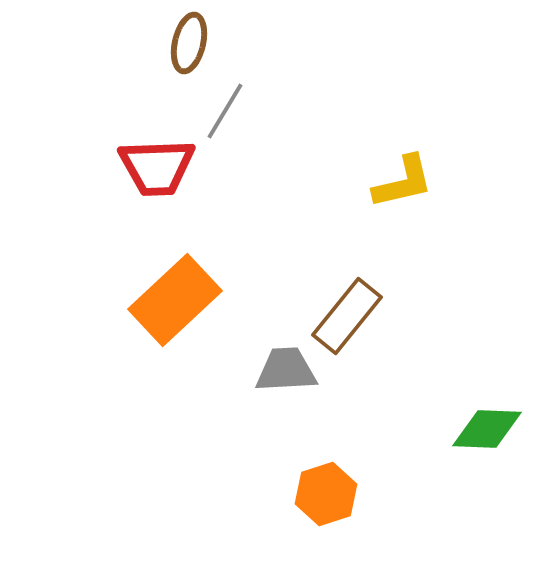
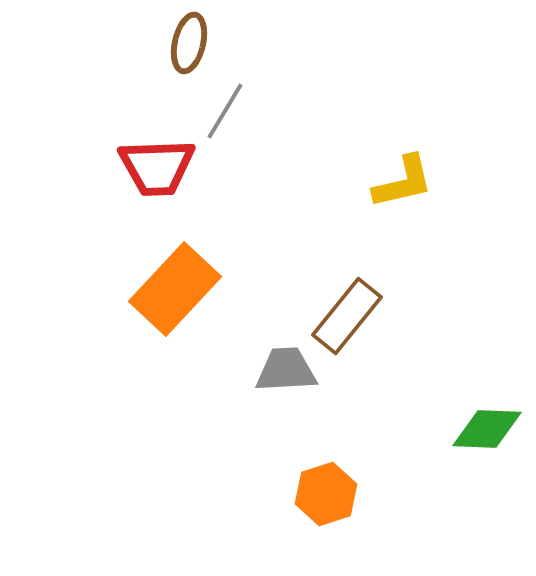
orange rectangle: moved 11 px up; rotated 4 degrees counterclockwise
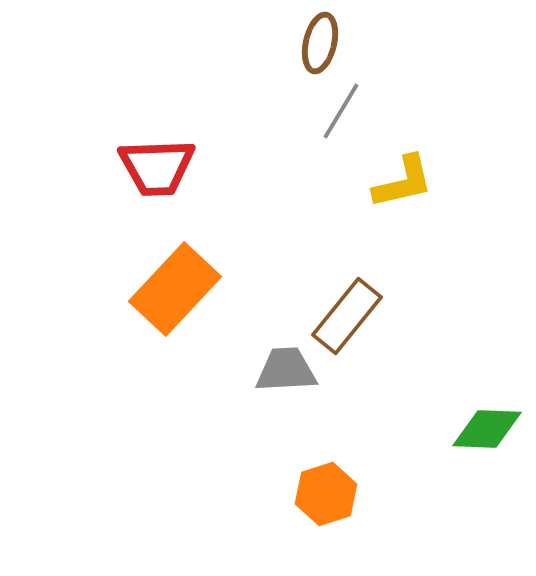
brown ellipse: moved 131 px right
gray line: moved 116 px right
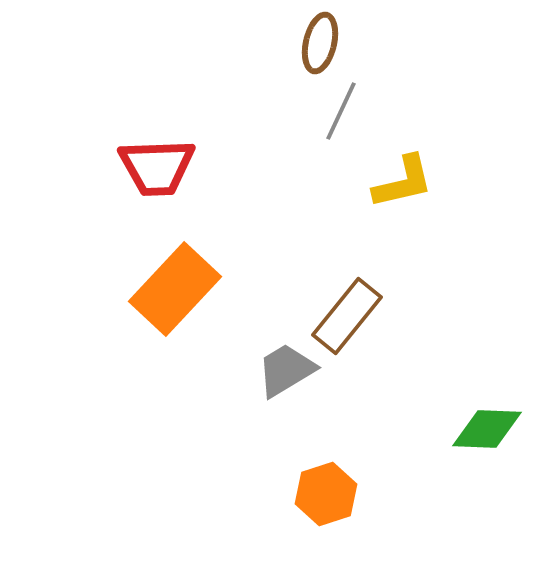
gray line: rotated 6 degrees counterclockwise
gray trapezoid: rotated 28 degrees counterclockwise
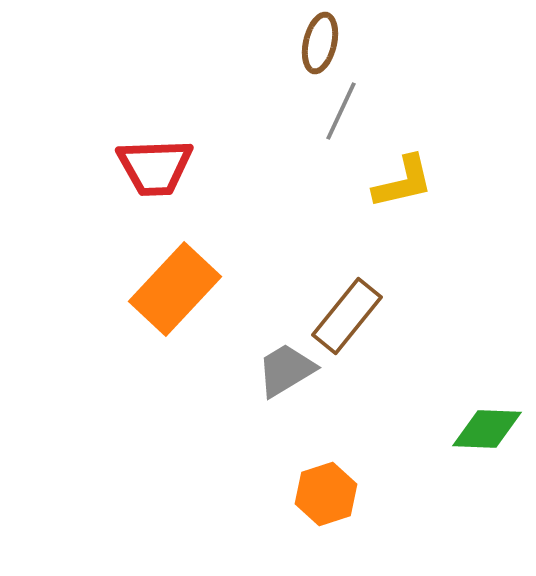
red trapezoid: moved 2 px left
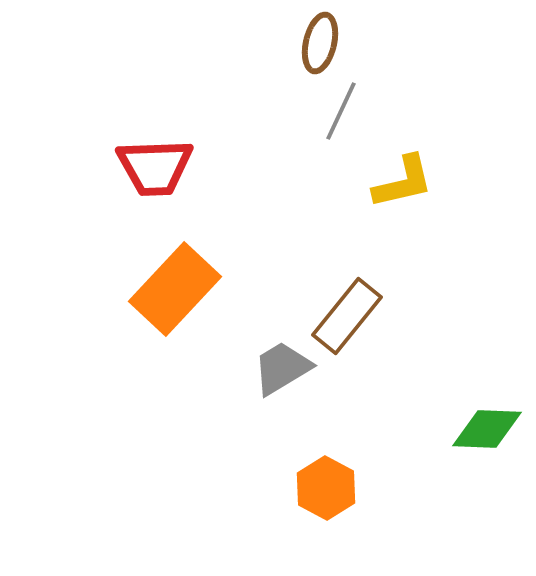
gray trapezoid: moved 4 px left, 2 px up
orange hexagon: moved 6 px up; rotated 14 degrees counterclockwise
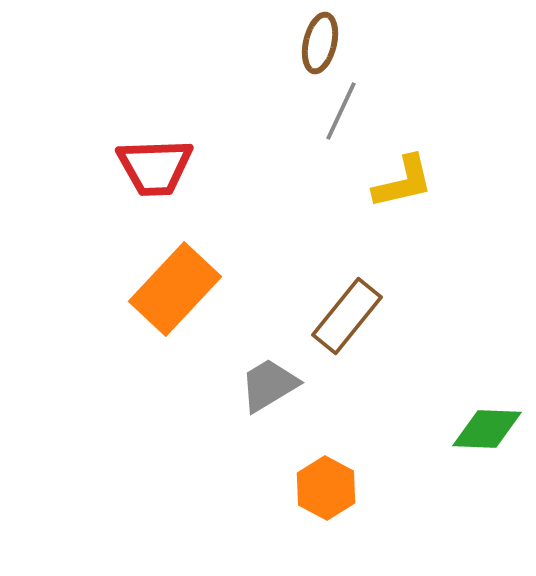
gray trapezoid: moved 13 px left, 17 px down
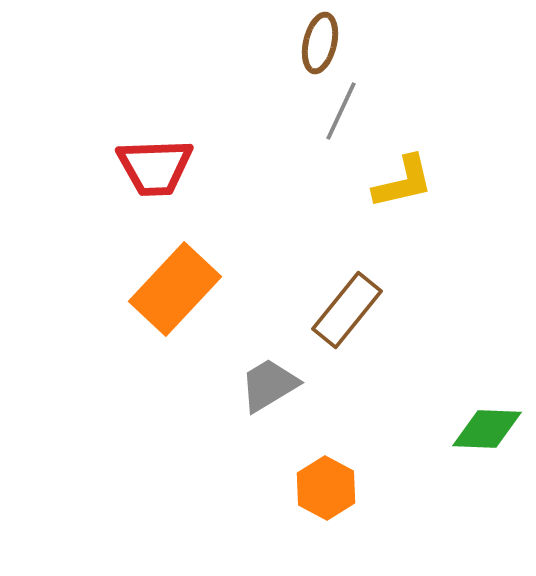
brown rectangle: moved 6 px up
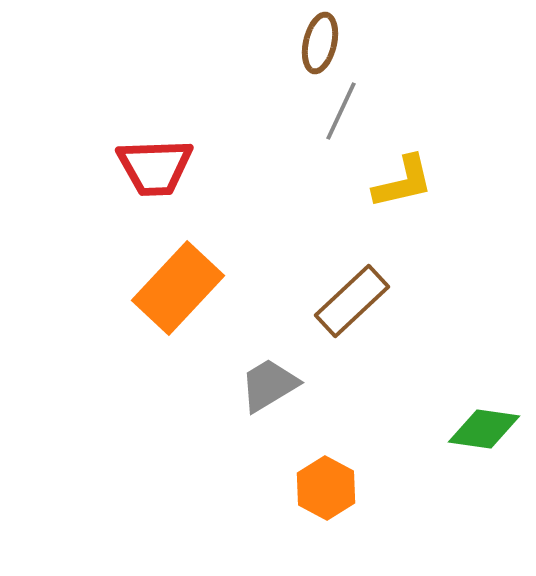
orange rectangle: moved 3 px right, 1 px up
brown rectangle: moved 5 px right, 9 px up; rotated 8 degrees clockwise
green diamond: moved 3 px left; rotated 6 degrees clockwise
